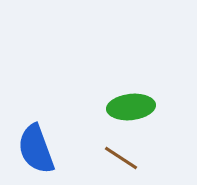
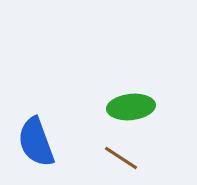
blue semicircle: moved 7 px up
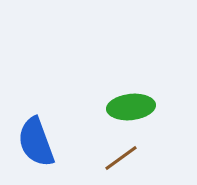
brown line: rotated 69 degrees counterclockwise
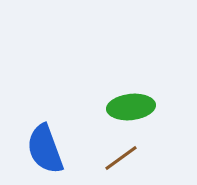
blue semicircle: moved 9 px right, 7 px down
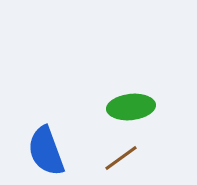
blue semicircle: moved 1 px right, 2 px down
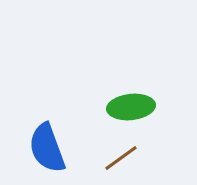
blue semicircle: moved 1 px right, 3 px up
